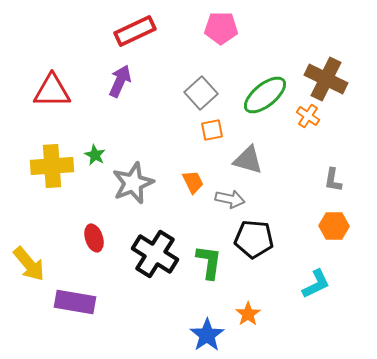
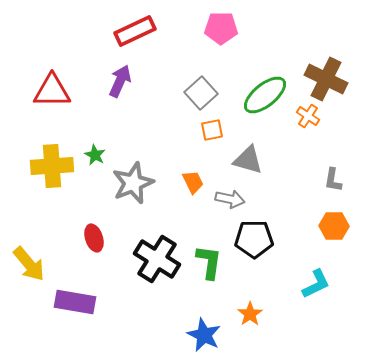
black pentagon: rotated 6 degrees counterclockwise
black cross: moved 2 px right, 5 px down
orange star: moved 2 px right
blue star: moved 3 px left; rotated 12 degrees counterclockwise
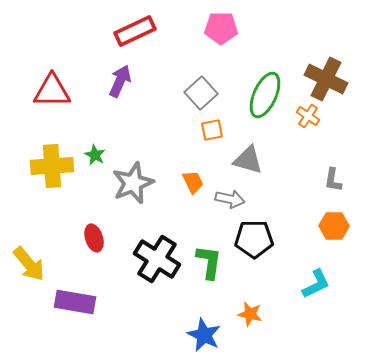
green ellipse: rotated 27 degrees counterclockwise
orange star: rotated 25 degrees counterclockwise
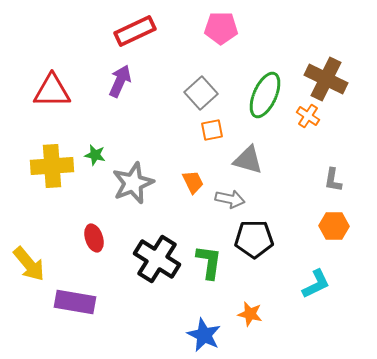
green star: rotated 15 degrees counterclockwise
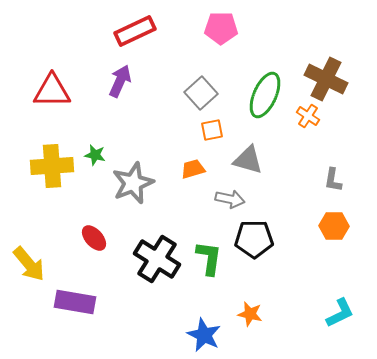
orange trapezoid: moved 13 px up; rotated 80 degrees counterclockwise
red ellipse: rotated 24 degrees counterclockwise
green L-shape: moved 4 px up
cyan L-shape: moved 24 px right, 29 px down
